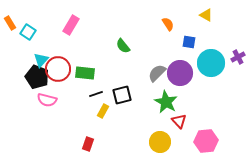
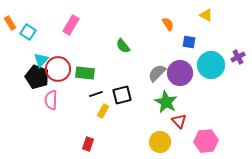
cyan circle: moved 2 px down
pink semicircle: moved 4 px right; rotated 78 degrees clockwise
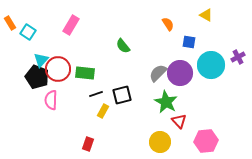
gray semicircle: moved 1 px right
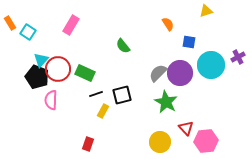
yellow triangle: moved 4 px up; rotated 48 degrees counterclockwise
green rectangle: rotated 18 degrees clockwise
red triangle: moved 7 px right, 7 px down
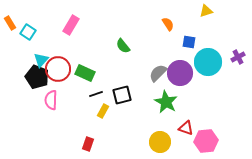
cyan circle: moved 3 px left, 3 px up
red triangle: rotated 28 degrees counterclockwise
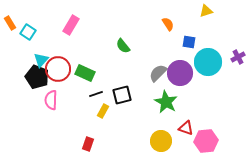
yellow circle: moved 1 px right, 1 px up
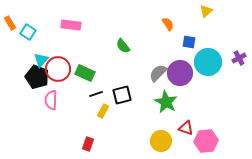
yellow triangle: rotated 24 degrees counterclockwise
pink rectangle: rotated 66 degrees clockwise
purple cross: moved 1 px right, 1 px down
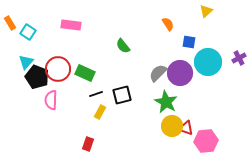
cyan triangle: moved 15 px left, 2 px down
yellow rectangle: moved 3 px left, 1 px down
yellow circle: moved 11 px right, 15 px up
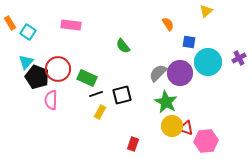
green rectangle: moved 2 px right, 5 px down
red rectangle: moved 45 px right
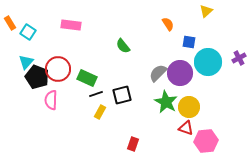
yellow circle: moved 17 px right, 19 px up
